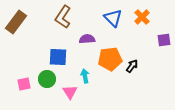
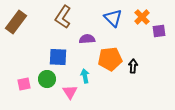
purple square: moved 5 px left, 9 px up
black arrow: moved 1 px right; rotated 32 degrees counterclockwise
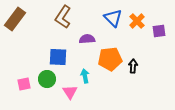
orange cross: moved 5 px left, 4 px down
brown rectangle: moved 1 px left, 3 px up
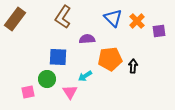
cyan arrow: rotated 112 degrees counterclockwise
pink square: moved 4 px right, 8 px down
